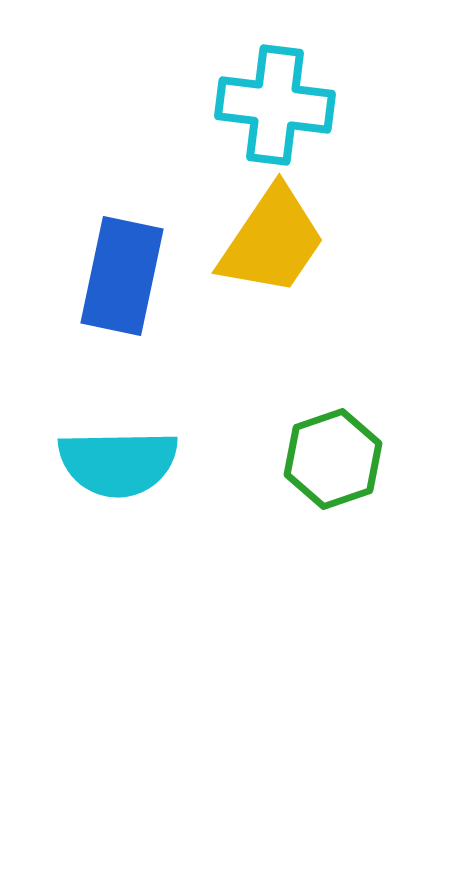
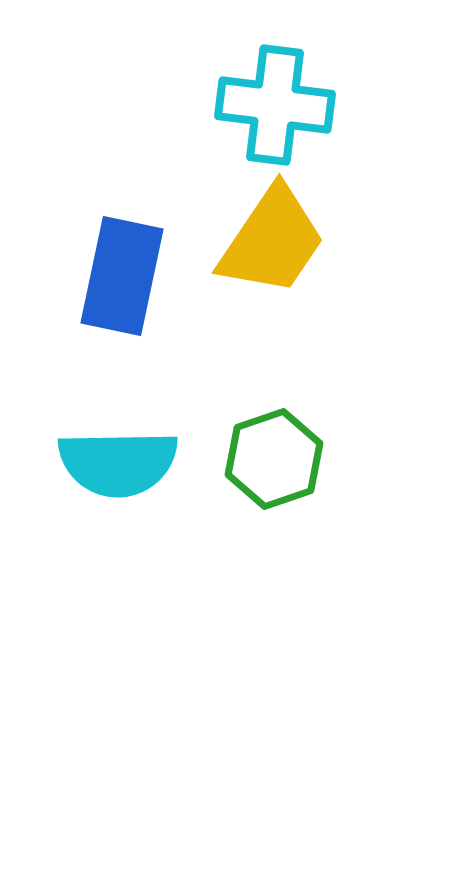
green hexagon: moved 59 px left
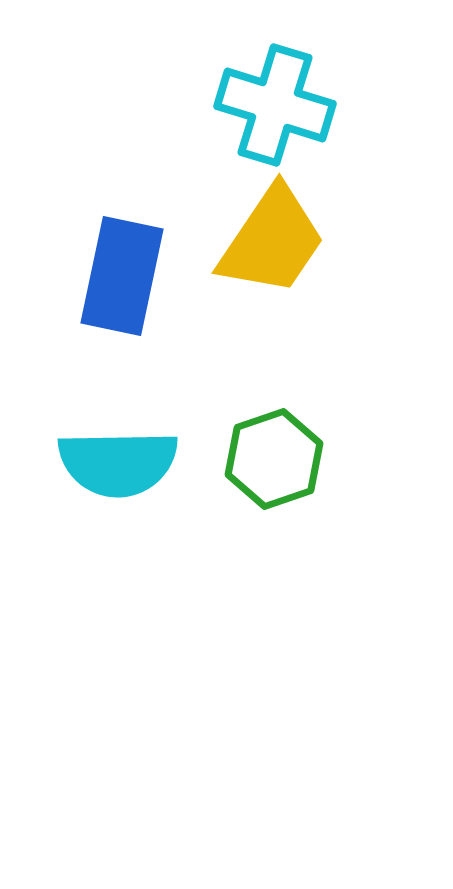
cyan cross: rotated 10 degrees clockwise
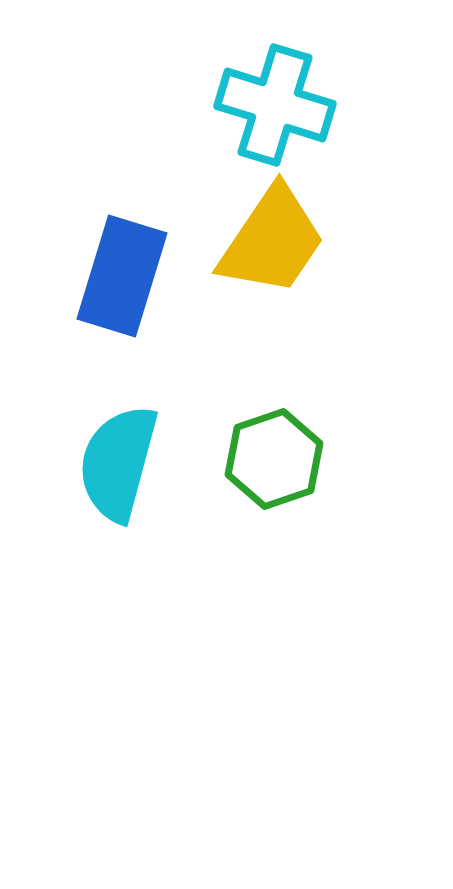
blue rectangle: rotated 5 degrees clockwise
cyan semicircle: rotated 106 degrees clockwise
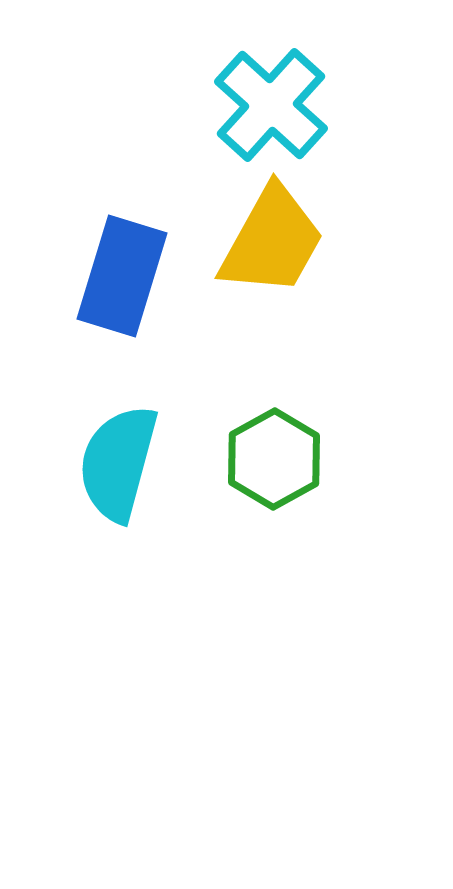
cyan cross: moved 4 px left; rotated 25 degrees clockwise
yellow trapezoid: rotated 5 degrees counterclockwise
green hexagon: rotated 10 degrees counterclockwise
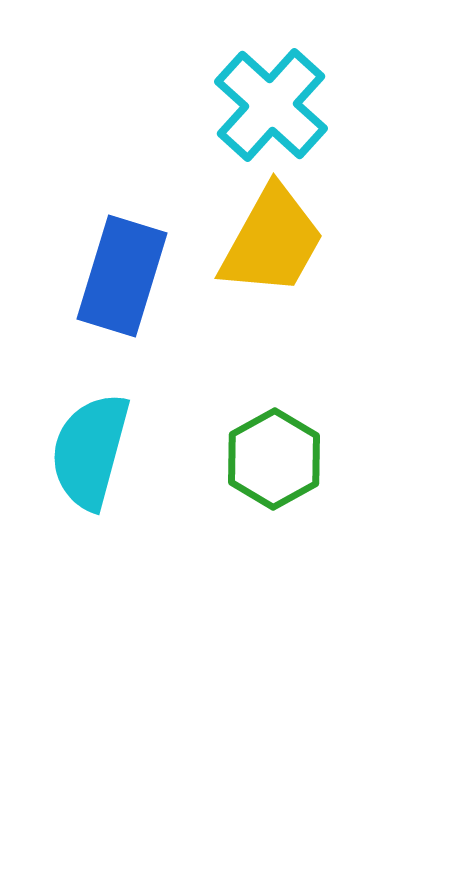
cyan semicircle: moved 28 px left, 12 px up
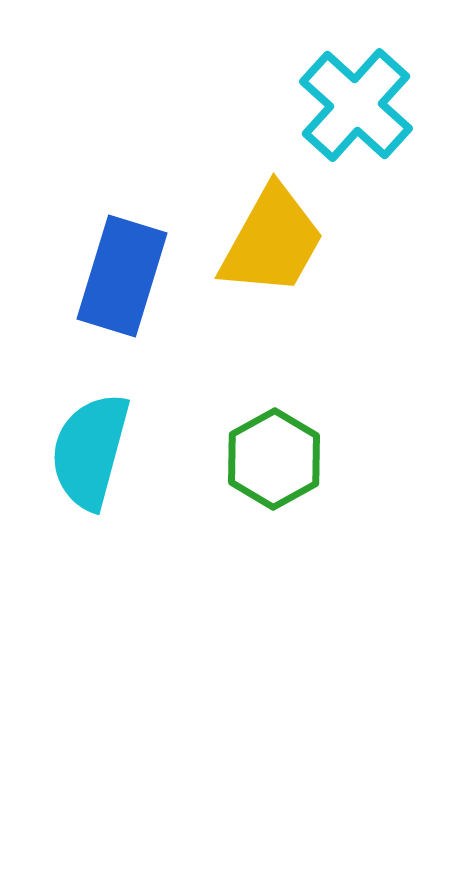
cyan cross: moved 85 px right
